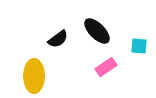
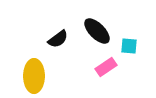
cyan square: moved 10 px left
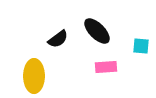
cyan square: moved 12 px right
pink rectangle: rotated 30 degrees clockwise
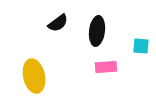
black ellipse: rotated 52 degrees clockwise
black semicircle: moved 16 px up
yellow ellipse: rotated 12 degrees counterclockwise
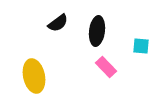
pink rectangle: rotated 50 degrees clockwise
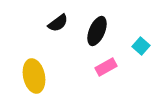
black ellipse: rotated 16 degrees clockwise
cyan square: rotated 36 degrees clockwise
pink rectangle: rotated 75 degrees counterclockwise
